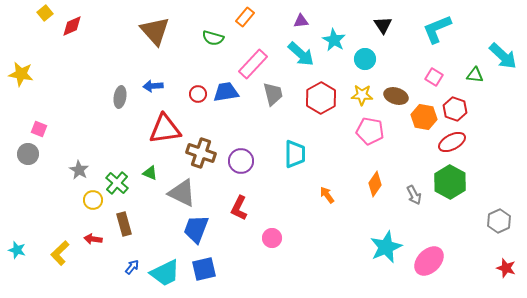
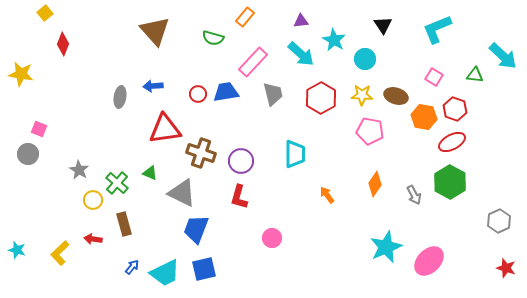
red diamond at (72, 26): moved 9 px left, 18 px down; rotated 45 degrees counterclockwise
pink rectangle at (253, 64): moved 2 px up
red L-shape at (239, 208): moved 11 px up; rotated 10 degrees counterclockwise
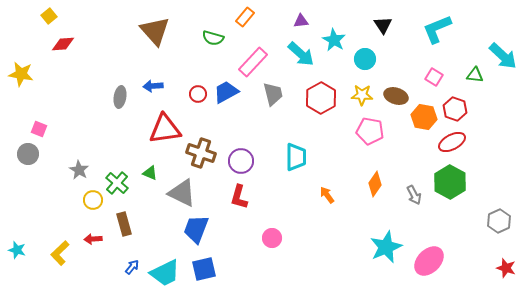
yellow square at (45, 13): moved 4 px right, 3 px down
red diamond at (63, 44): rotated 65 degrees clockwise
blue trapezoid at (226, 92): rotated 20 degrees counterclockwise
cyan trapezoid at (295, 154): moved 1 px right, 3 px down
red arrow at (93, 239): rotated 12 degrees counterclockwise
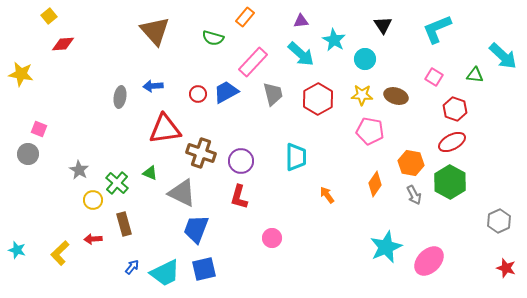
red hexagon at (321, 98): moved 3 px left, 1 px down
orange hexagon at (424, 117): moved 13 px left, 46 px down
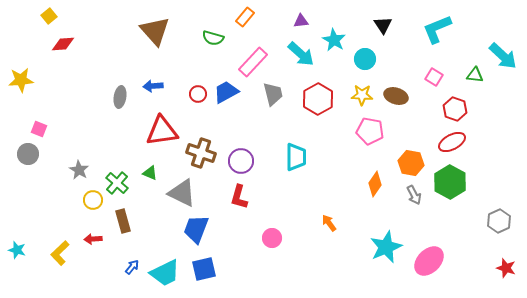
yellow star at (21, 74): moved 6 px down; rotated 15 degrees counterclockwise
red triangle at (165, 129): moved 3 px left, 2 px down
orange arrow at (327, 195): moved 2 px right, 28 px down
brown rectangle at (124, 224): moved 1 px left, 3 px up
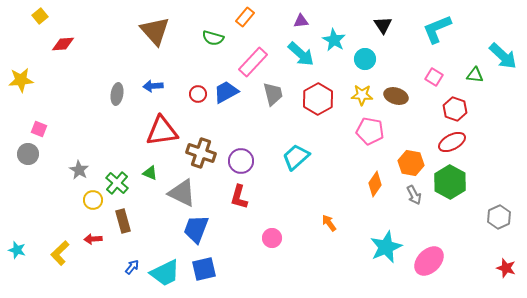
yellow square at (49, 16): moved 9 px left
gray ellipse at (120, 97): moved 3 px left, 3 px up
cyan trapezoid at (296, 157): rotated 132 degrees counterclockwise
gray hexagon at (499, 221): moved 4 px up
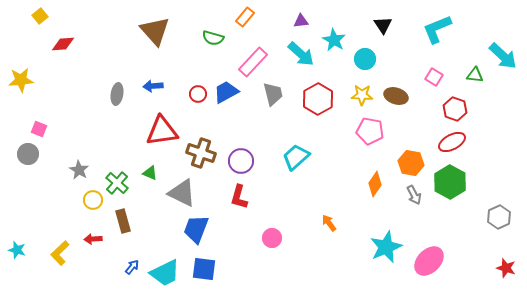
blue square at (204, 269): rotated 20 degrees clockwise
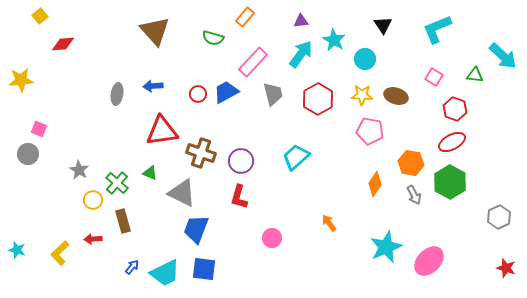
cyan arrow at (301, 54): rotated 96 degrees counterclockwise
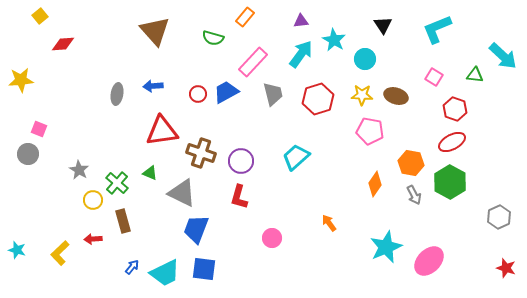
red hexagon at (318, 99): rotated 12 degrees clockwise
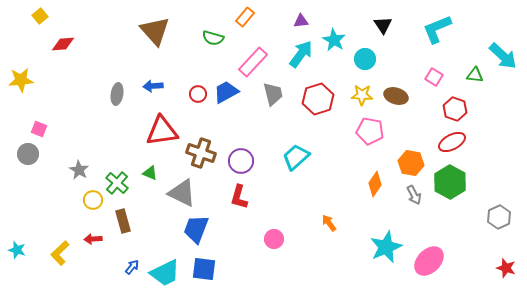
pink circle at (272, 238): moved 2 px right, 1 px down
